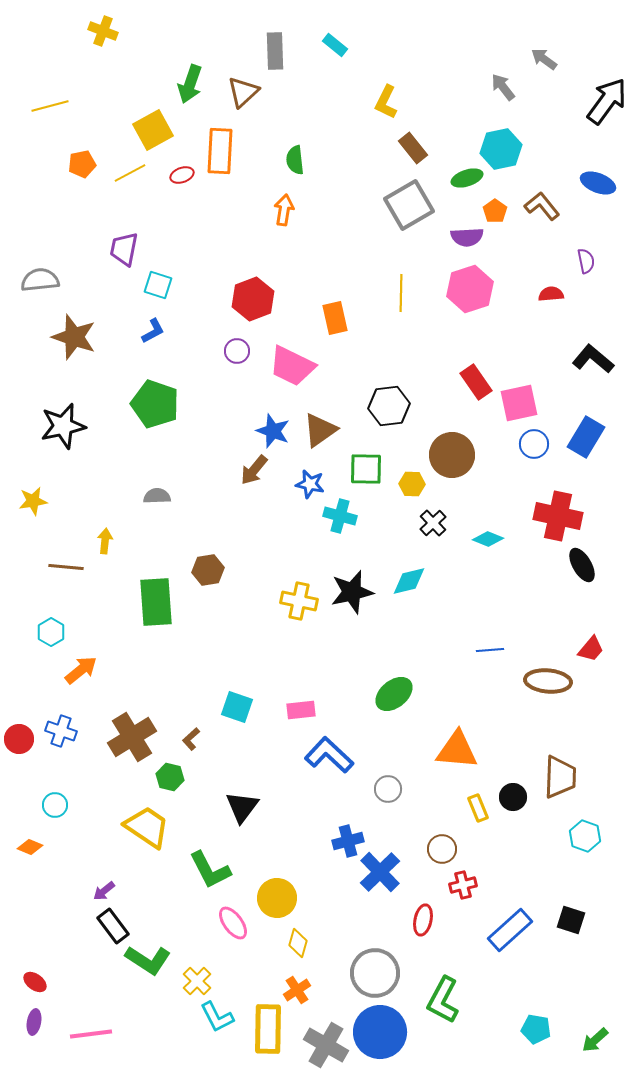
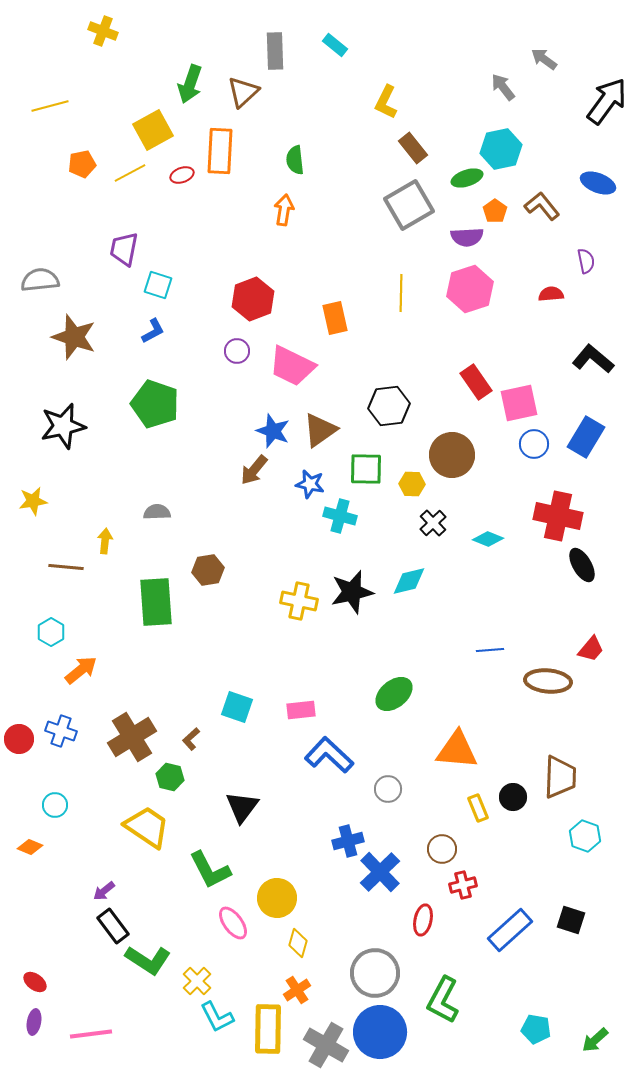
gray semicircle at (157, 496): moved 16 px down
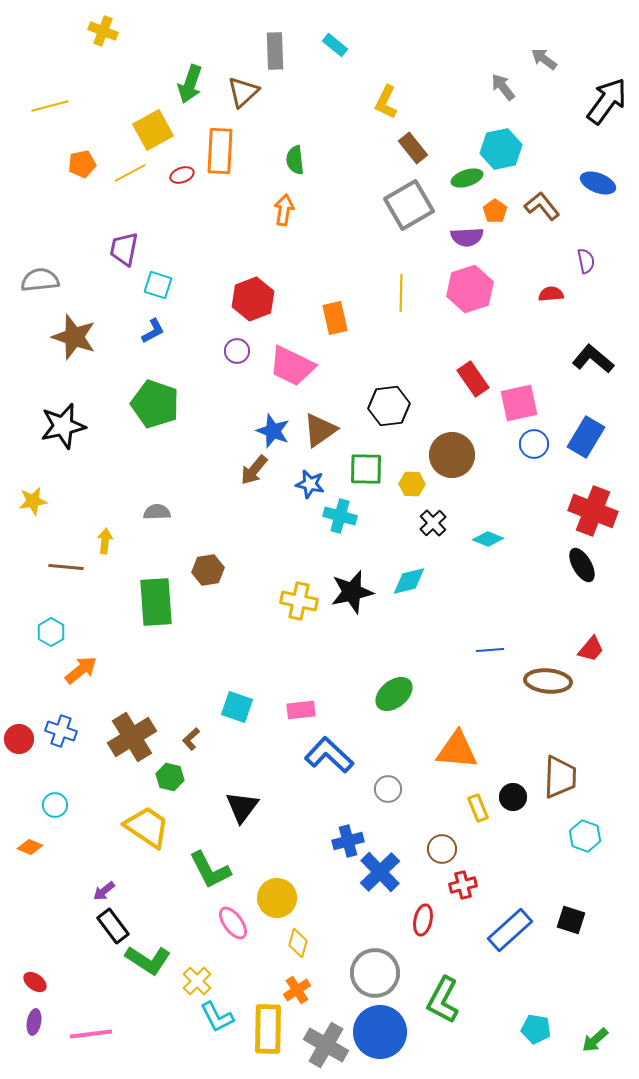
red rectangle at (476, 382): moved 3 px left, 3 px up
red cross at (558, 516): moved 35 px right, 5 px up; rotated 9 degrees clockwise
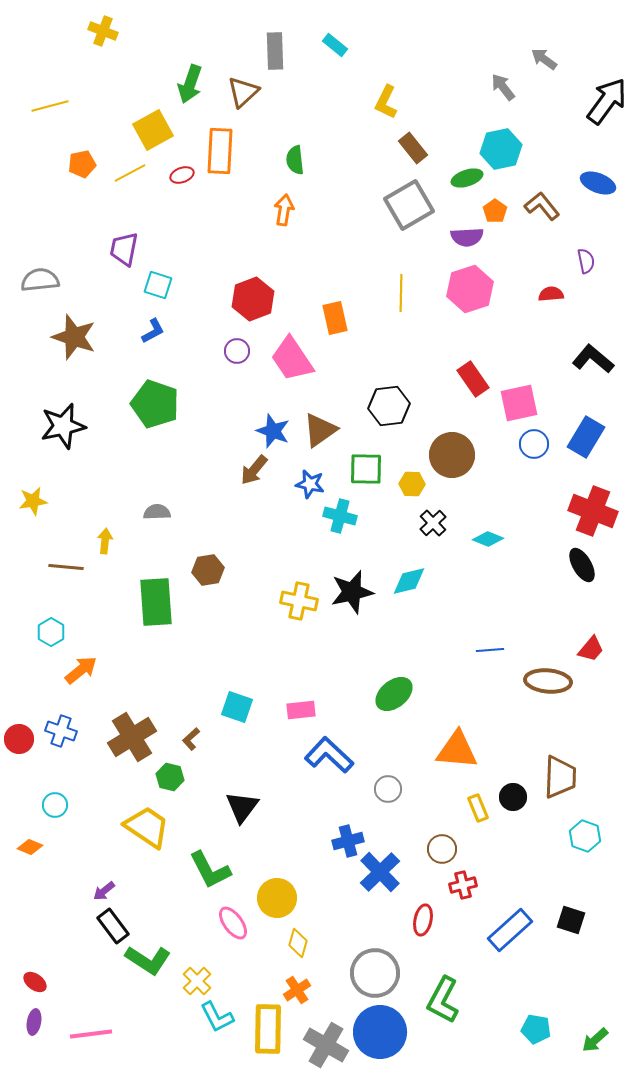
pink trapezoid at (292, 366): moved 7 px up; rotated 30 degrees clockwise
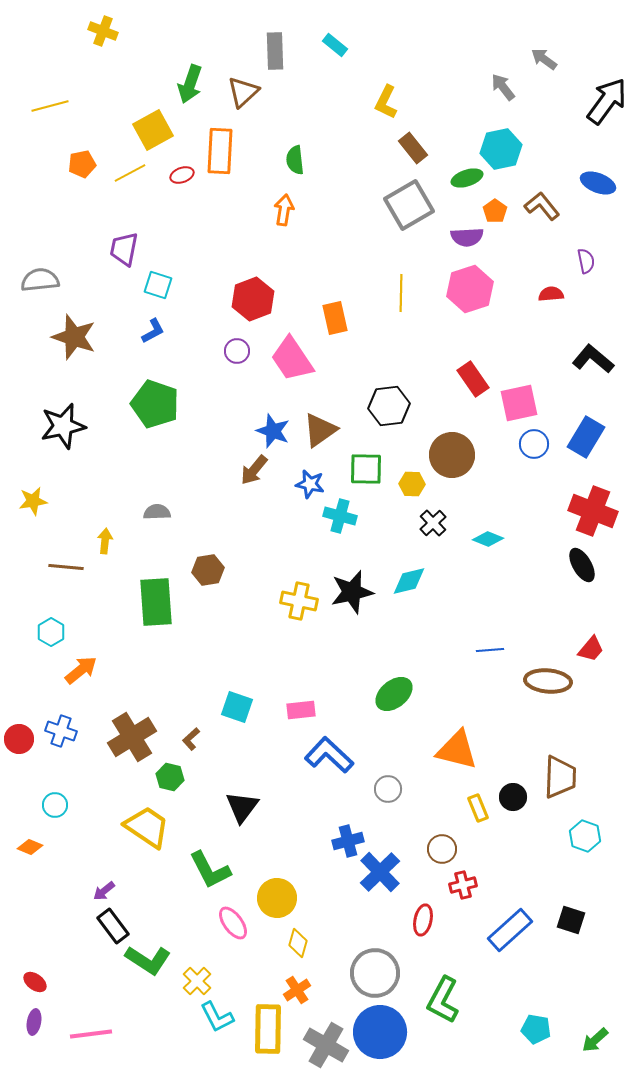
orange triangle at (457, 750): rotated 9 degrees clockwise
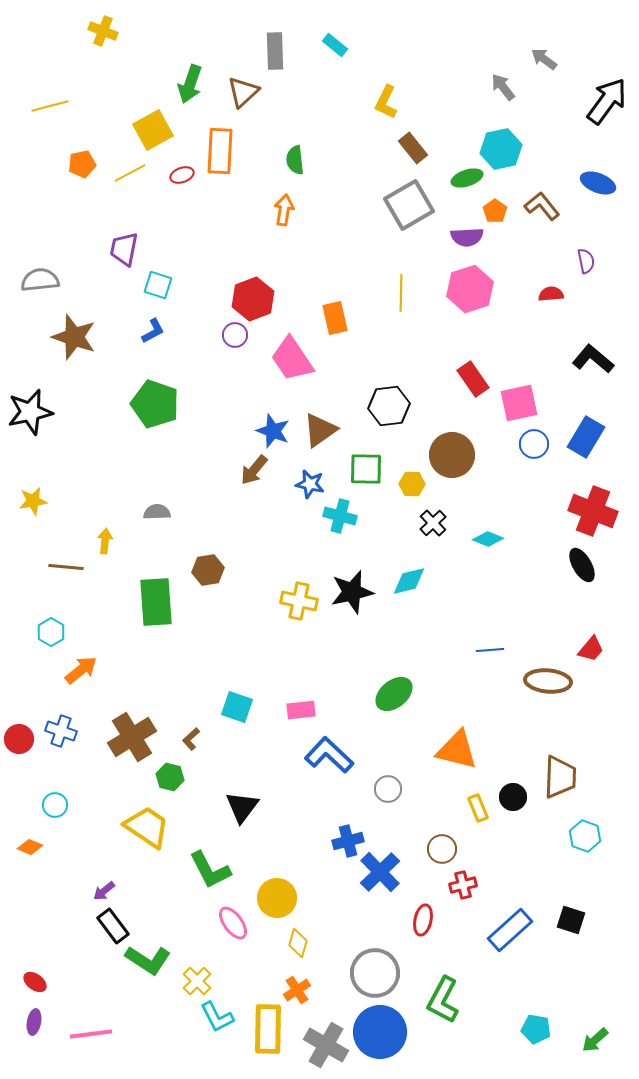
purple circle at (237, 351): moved 2 px left, 16 px up
black star at (63, 426): moved 33 px left, 14 px up
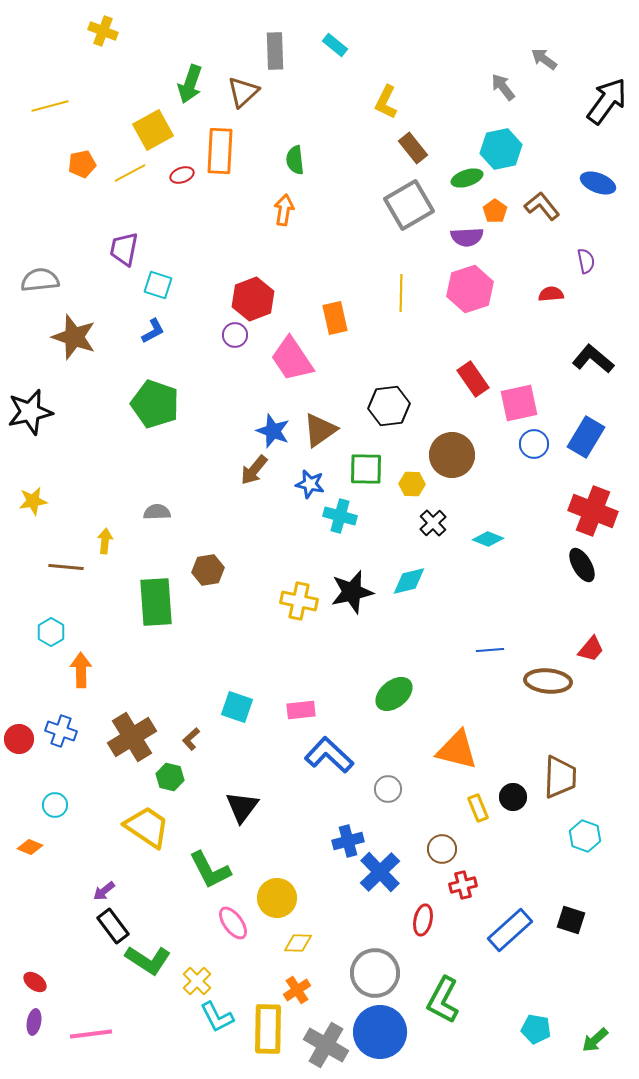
orange arrow at (81, 670): rotated 52 degrees counterclockwise
yellow diamond at (298, 943): rotated 76 degrees clockwise
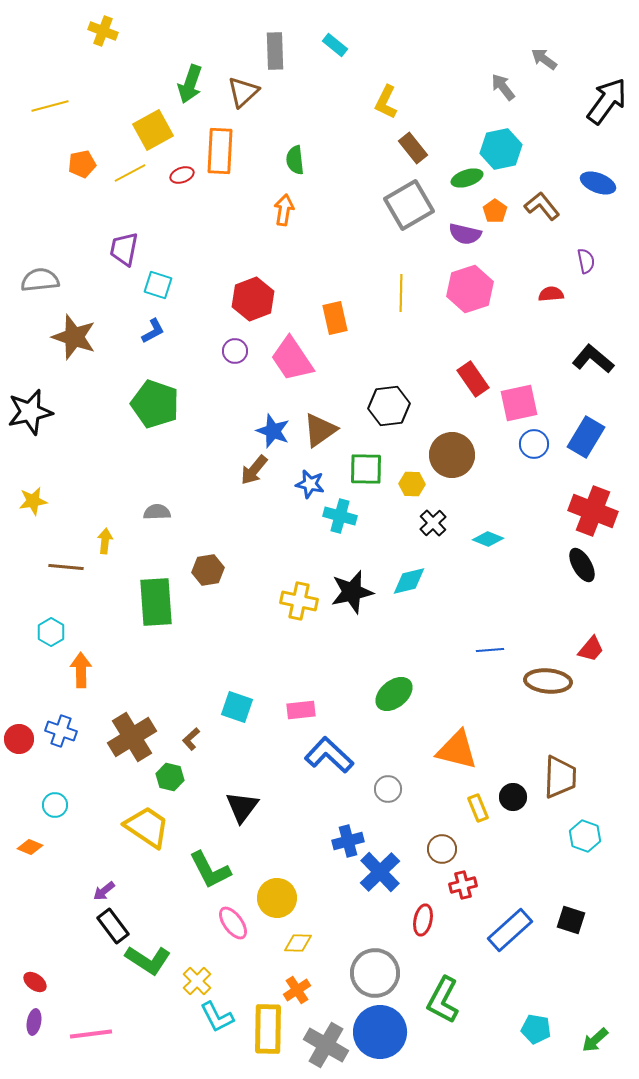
purple semicircle at (467, 237): moved 2 px left, 3 px up; rotated 16 degrees clockwise
purple circle at (235, 335): moved 16 px down
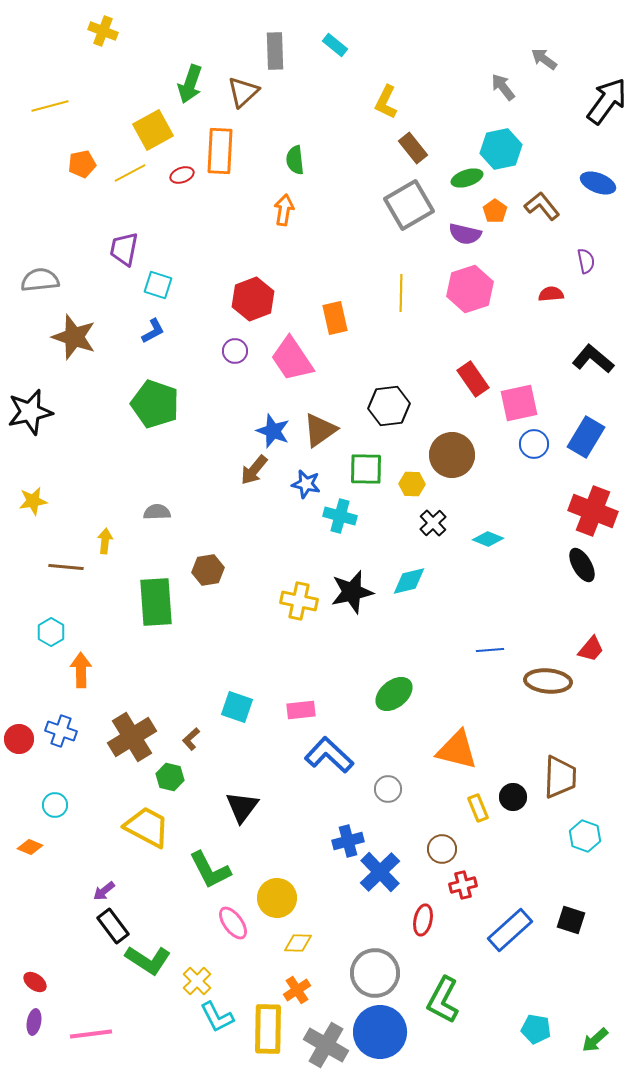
blue star at (310, 484): moved 4 px left
yellow trapezoid at (147, 827): rotated 6 degrees counterclockwise
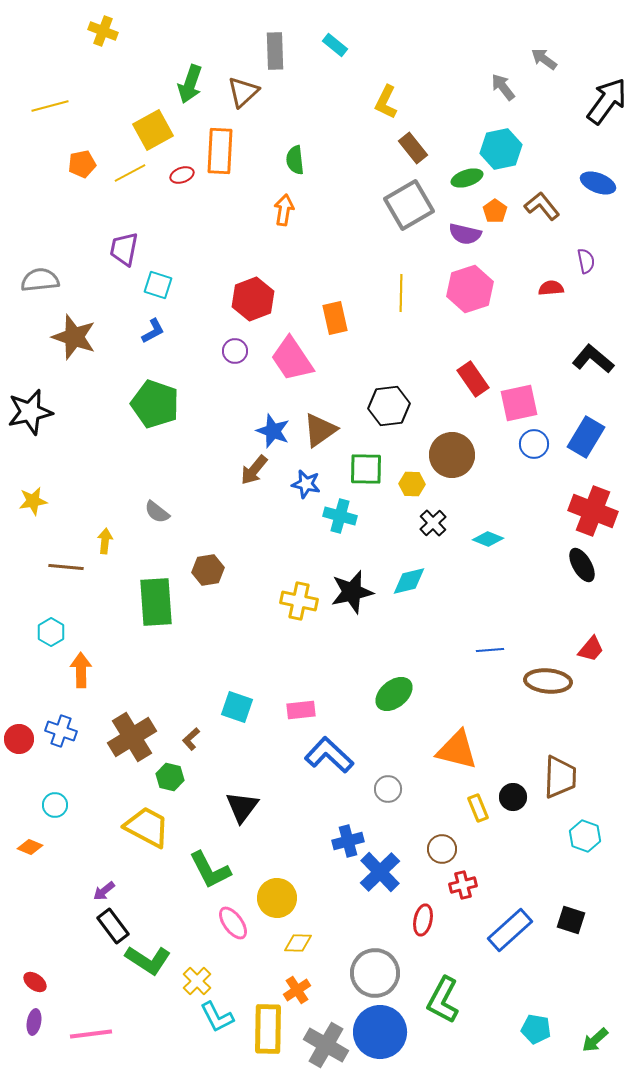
red semicircle at (551, 294): moved 6 px up
gray semicircle at (157, 512): rotated 140 degrees counterclockwise
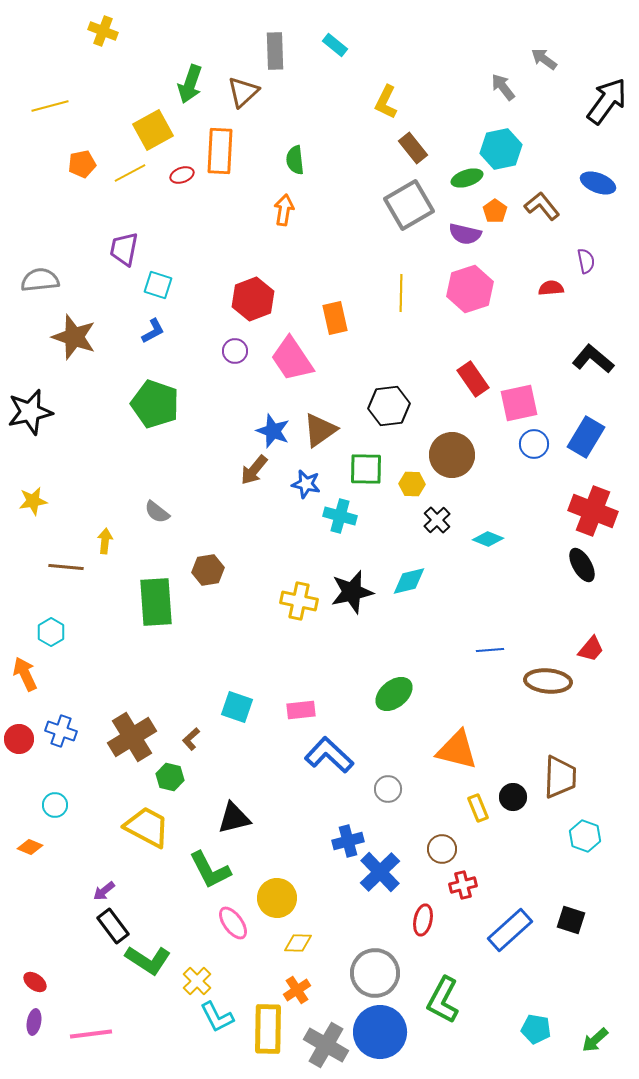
black cross at (433, 523): moved 4 px right, 3 px up
orange arrow at (81, 670): moved 56 px left, 4 px down; rotated 24 degrees counterclockwise
black triangle at (242, 807): moved 8 px left, 11 px down; rotated 39 degrees clockwise
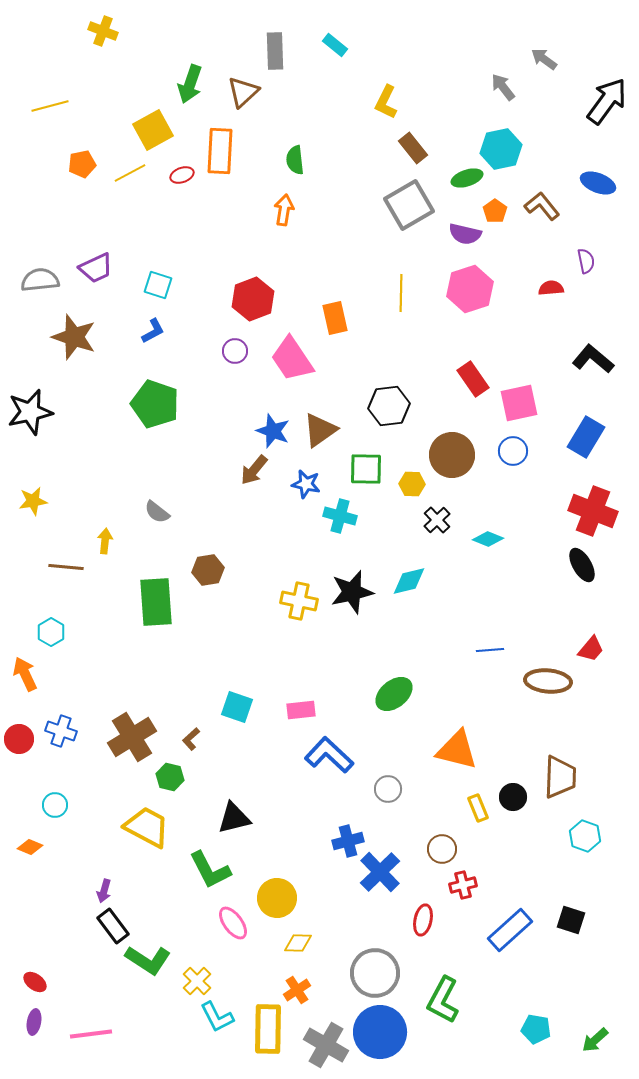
purple trapezoid at (124, 249): moved 28 px left, 19 px down; rotated 126 degrees counterclockwise
blue circle at (534, 444): moved 21 px left, 7 px down
purple arrow at (104, 891): rotated 35 degrees counterclockwise
